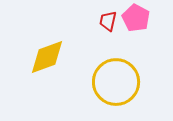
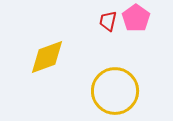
pink pentagon: rotated 8 degrees clockwise
yellow circle: moved 1 px left, 9 px down
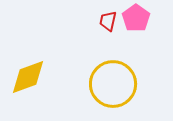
yellow diamond: moved 19 px left, 20 px down
yellow circle: moved 2 px left, 7 px up
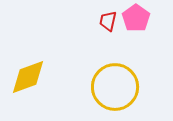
yellow circle: moved 2 px right, 3 px down
